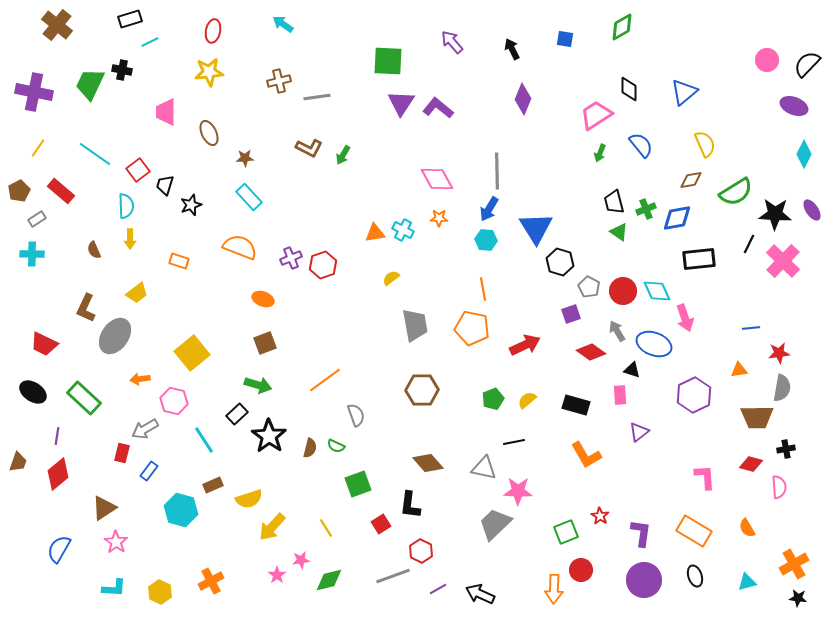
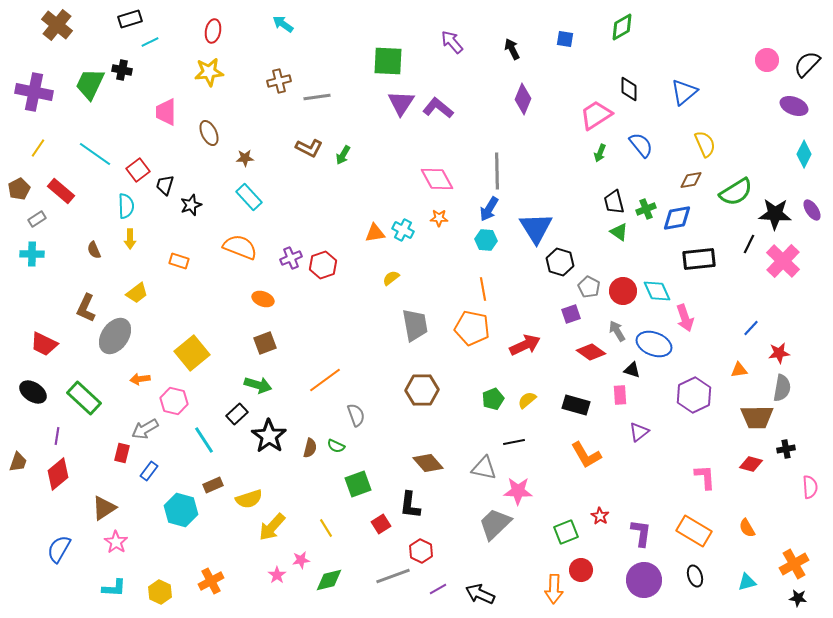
brown pentagon at (19, 191): moved 2 px up
blue line at (751, 328): rotated 42 degrees counterclockwise
pink semicircle at (779, 487): moved 31 px right
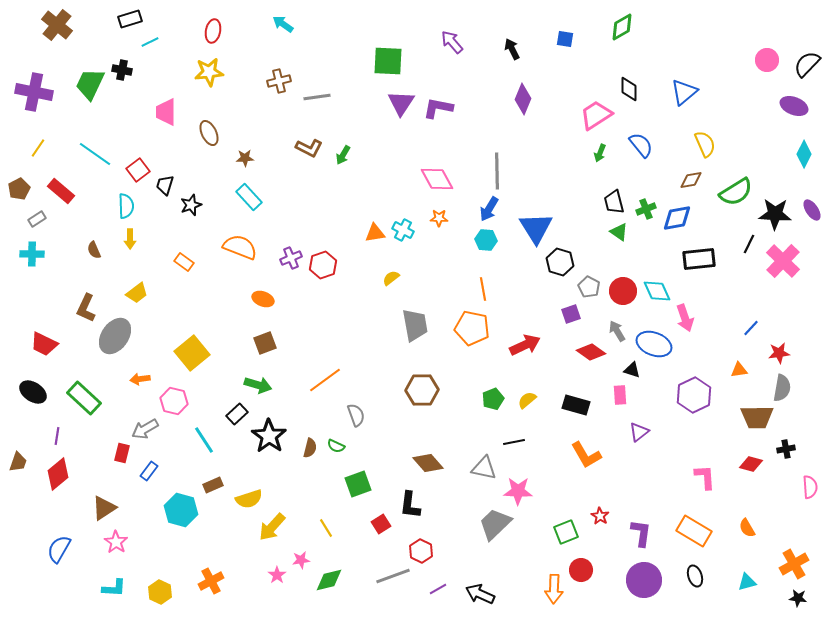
purple L-shape at (438, 108): rotated 28 degrees counterclockwise
orange rectangle at (179, 261): moved 5 px right, 1 px down; rotated 18 degrees clockwise
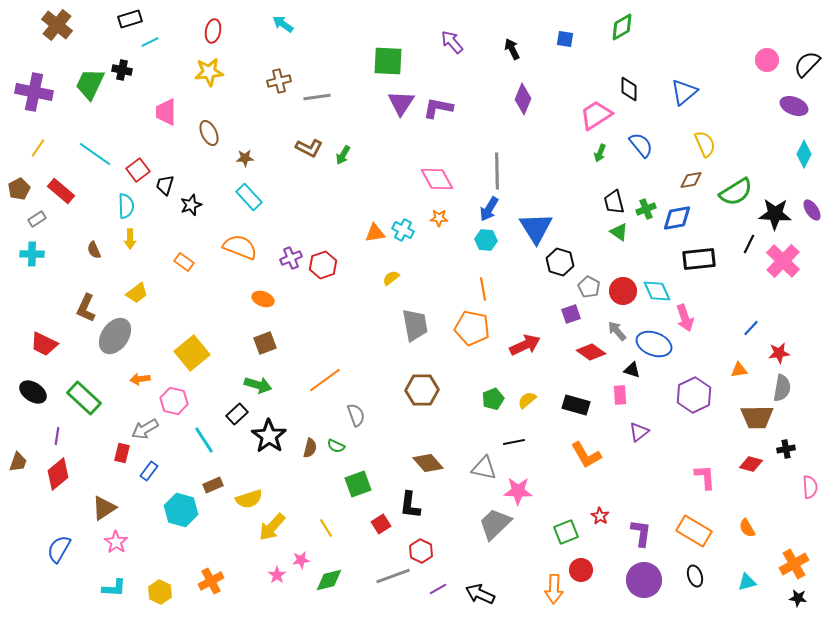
gray arrow at (617, 331): rotated 10 degrees counterclockwise
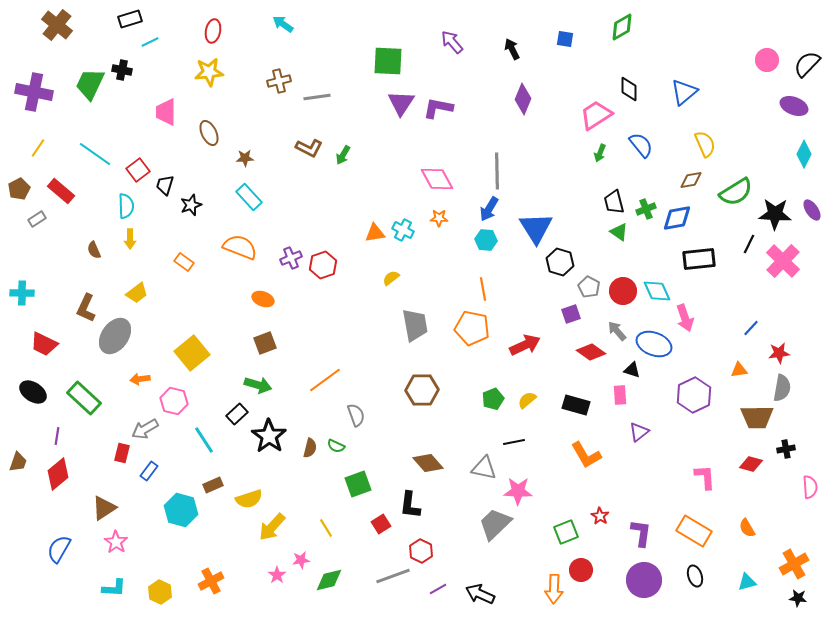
cyan cross at (32, 254): moved 10 px left, 39 px down
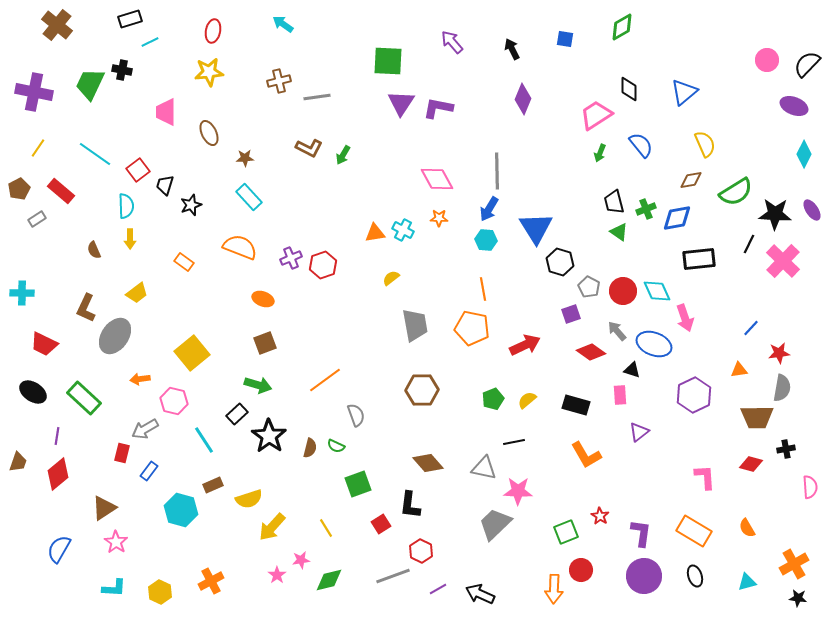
purple circle at (644, 580): moved 4 px up
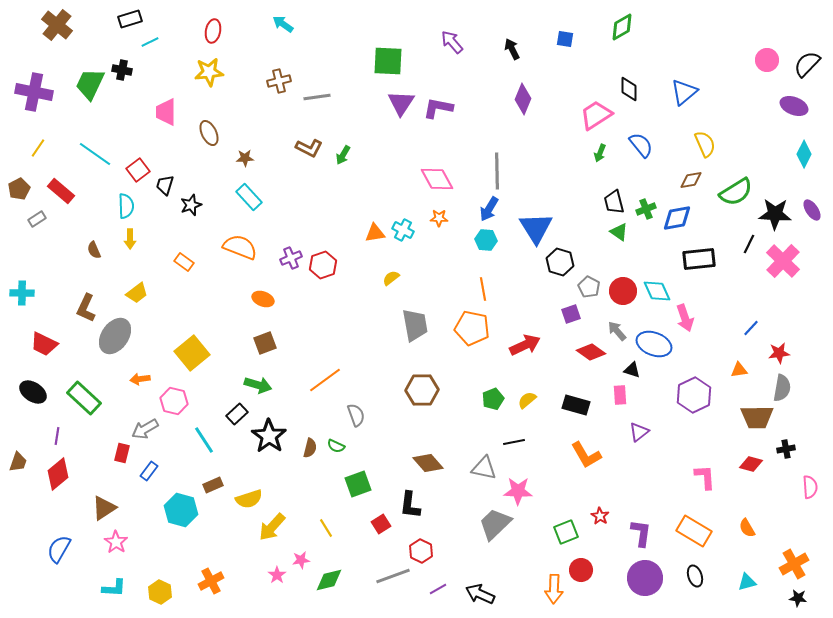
purple circle at (644, 576): moved 1 px right, 2 px down
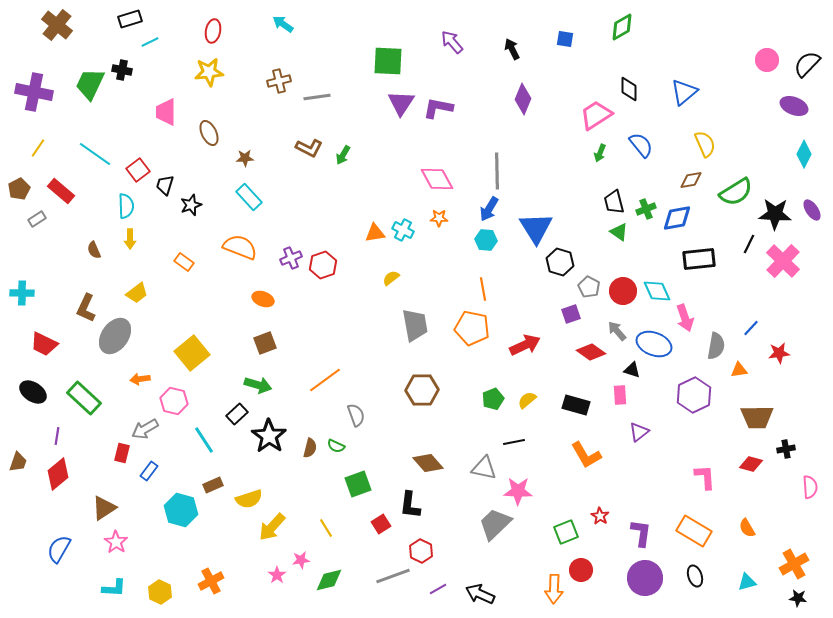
gray semicircle at (782, 388): moved 66 px left, 42 px up
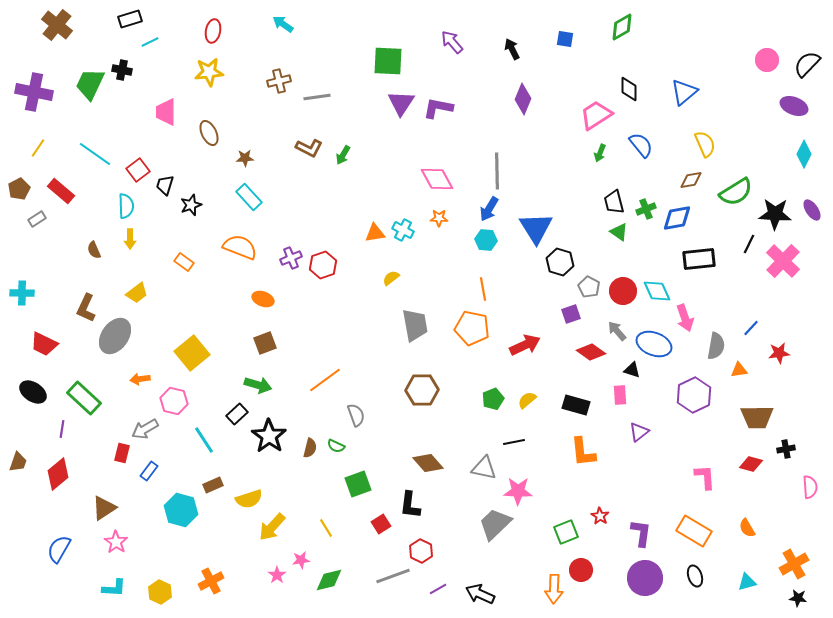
purple line at (57, 436): moved 5 px right, 7 px up
orange L-shape at (586, 455): moved 3 px left, 3 px up; rotated 24 degrees clockwise
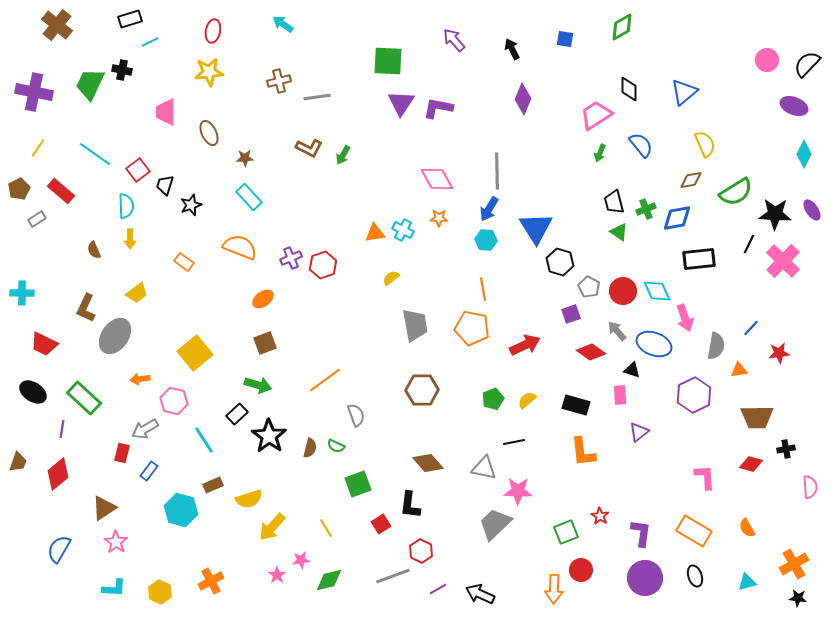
purple arrow at (452, 42): moved 2 px right, 2 px up
orange ellipse at (263, 299): rotated 55 degrees counterclockwise
yellow square at (192, 353): moved 3 px right
